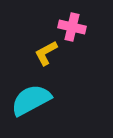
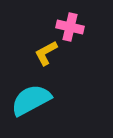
pink cross: moved 2 px left
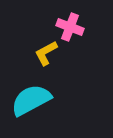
pink cross: rotated 8 degrees clockwise
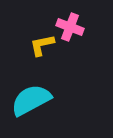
yellow L-shape: moved 4 px left, 8 px up; rotated 16 degrees clockwise
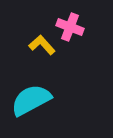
yellow L-shape: rotated 60 degrees clockwise
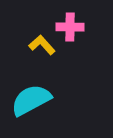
pink cross: rotated 20 degrees counterclockwise
